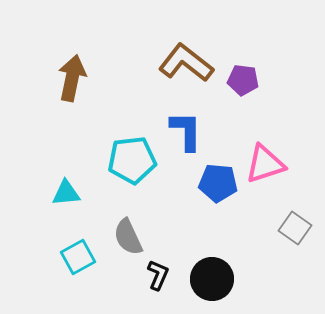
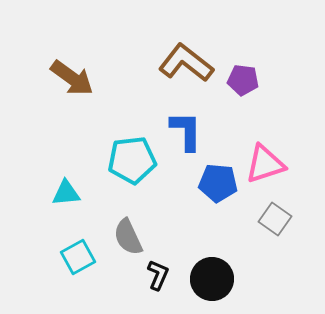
brown arrow: rotated 114 degrees clockwise
gray square: moved 20 px left, 9 px up
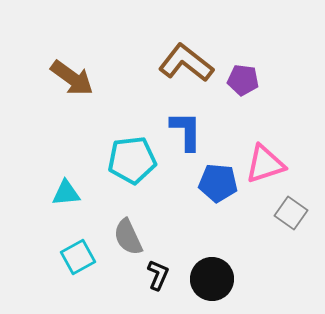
gray square: moved 16 px right, 6 px up
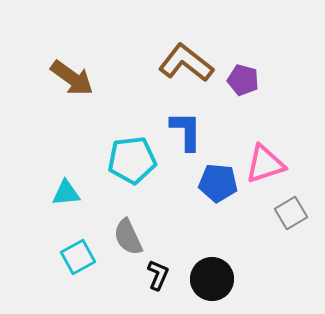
purple pentagon: rotated 8 degrees clockwise
gray square: rotated 24 degrees clockwise
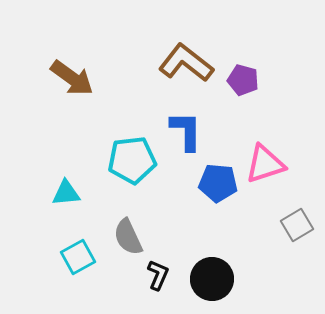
gray square: moved 6 px right, 12 px down
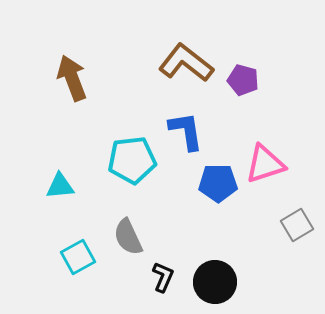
brown arrow: rotated 147 degrees counterclockwise
blue L-shape: rotated 9 degrees counterclockwise
blue pentagon: rotated 6 degrees counterclockwise
cyan triangle: moved 6 px left, 7 px up
black L-shape: moved 5 px right, 2 px down
black circle: moved 3 px right, 3 px down
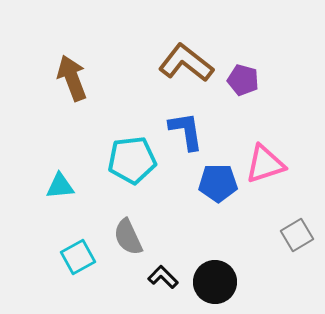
gray square: moved 10 px down
black L-shape: rotated 68 degrees counterclockwise
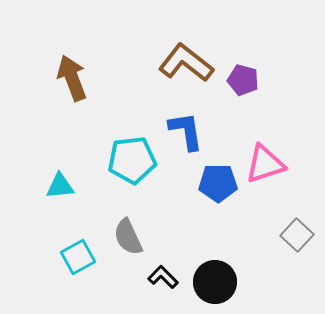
gray square: rotated 16 degrees counterclockwise
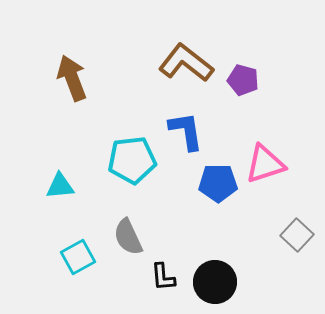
black L-shape: rotated 140 degrees counterclockwise
